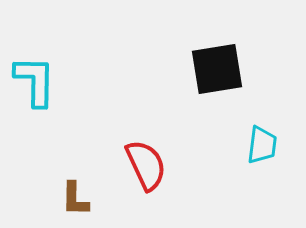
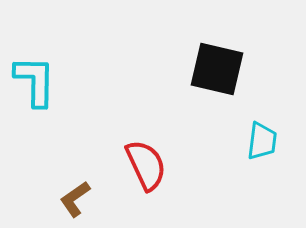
black square: rotated 22 degrees clockwise
cyan trapezoid: moved 4 px up
brown L-shape: rotated 54 degrees clockwise
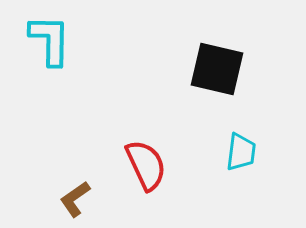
cyan L-shape: moved 15 px right, 41 px up
cyan trapezoid: moved 21 px left, 11 px down
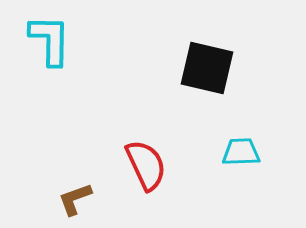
black square: moved 10 px left, 1 px up
cyan trapezoid: rotated 99 degrees counterclockwise
brown L-shape: rotated 15 degrees clockwise
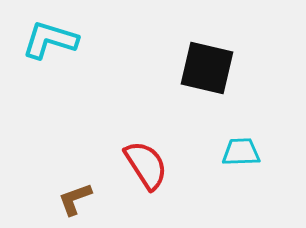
cyan L-shape: rotated 74 degrees counterclockwise
red semicircle: rotated 8 degrees counterclockwise
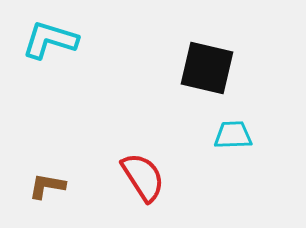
cyan trapezoid: moved 8 px left, 17 px up
red semicircle: moved 3 px left, 12 px down
brown L-shape: moved 28 px left, 13 px up; rotated 30 degrees clockwise
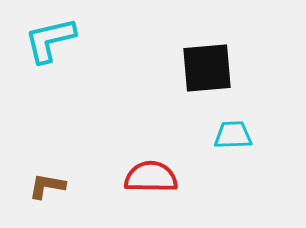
cyan L-shape: rotated 30 degrees counterclockwise
black square: rotated 18 degrees counterclockwise
red semicircle: moved 8 px right; rotated 56 degrees counterclockwise
